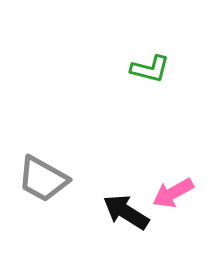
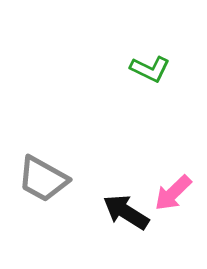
green L-shape: rotated 12 degrees clockwise
pink arrow: rotated 15 degrees counterclockwise
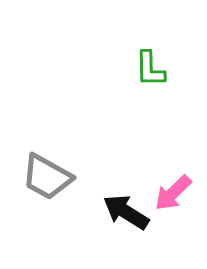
green L-shape: rotated 63 degrees clockwise
gray trapezoid: moved 4 px right, 2 px up
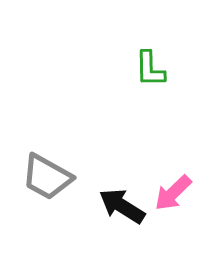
black arrow: moved 4 px left, 6 px up
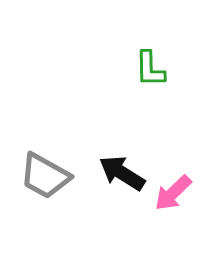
gray trapezoid: moved 2 px left, 1 px up
black arrow: moved 33 px up
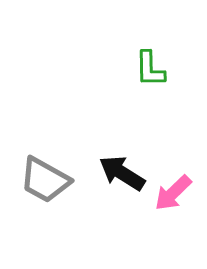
gray trapezoid: moved 4 px down
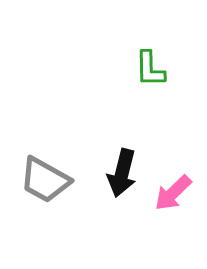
black arrow: rotated 108 degrees counterclockwise
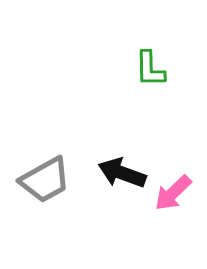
black arrow: rotated 96 degrees clockwise
gray trapezoid: rotated 58 degrees counterclockwise
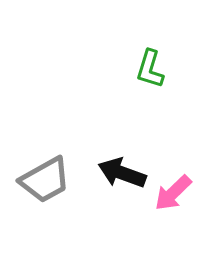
green L-shape: rotated 18 degrees clockwise
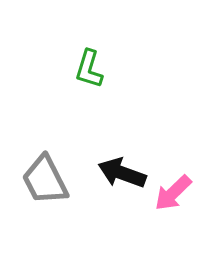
green L-shape: moved 61 px left
gray trapezoid: rotated 92 degrees clockwise
